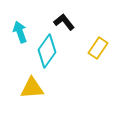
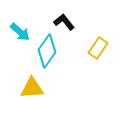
cyan arrow: rotated 150 degrees clockwise
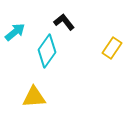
cyan arrow: moved 5 px left; rotated 80 degrees counterclockwise
yellow rectangle: moved 14 px right
yellow triangle: moved 2 px right, 9 px down
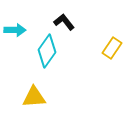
cyan arrow: moved 2 px up; rotated 40 degrees clockwise
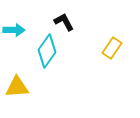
black L-shape: rotated 10 degrees clockwise
cyan arrow: moved 1 px left
yellow triangle: moved 17 px left, 10 px up
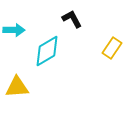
black L-shape: moved 8 px right, 3 px up
cyan diamond: rotated 24 degrees clockwise
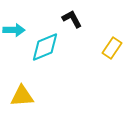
cyan diamond: moved 2 px left, 4 px up; rotated 8 degrees clockwise
yellow triangle: moved 5 px right, 9 px down
